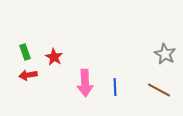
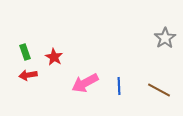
gray star: moved 16 px up; rotated 10 degrees clockwise
pink arrow: rotated 64 degrees clockwise
blue line: moved 4 px right, 1 px up
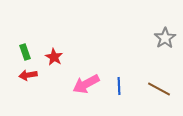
pink arrow: moved 1 px right, 1 px down
brown line: moved 1 px up
